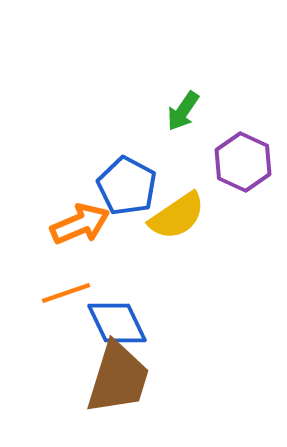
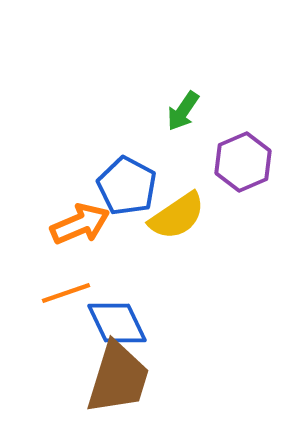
purple hexagon: rotated 12 degrees clockwise
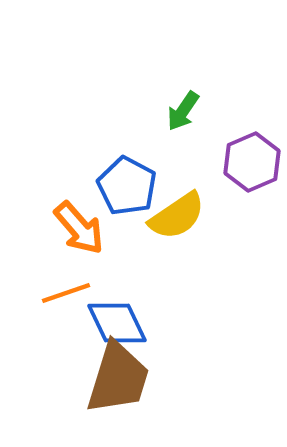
purple hexagon: moved 9 px right
orange arrow: moved 1 px left, 4 px down; rotated 72 degrees clockwise
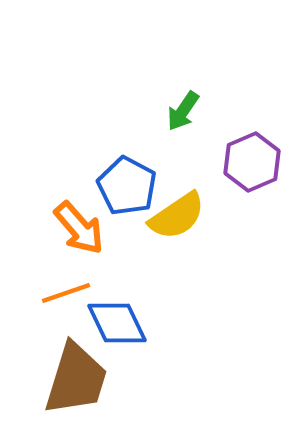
brown trapezoid: moved 42 px left, 1 px down
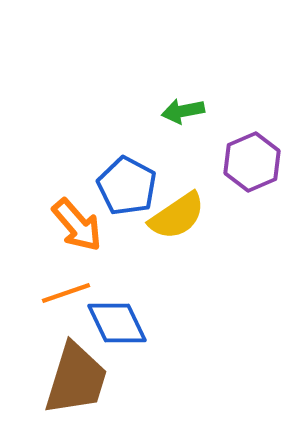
green arrow: rotated 45 degrees clockwise
orange arrow: moved 2 px left, 3 px up
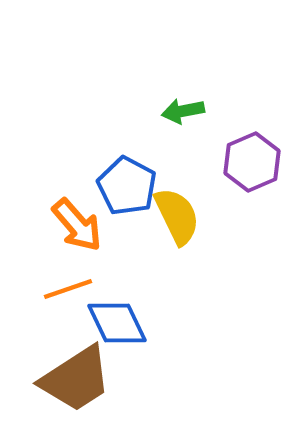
yellow semicircle: rotated 82 degrees counterclockwise
orange line: moved 2 px right, 4 px up
brown trapezoid: rotated 40 degrees clockwise
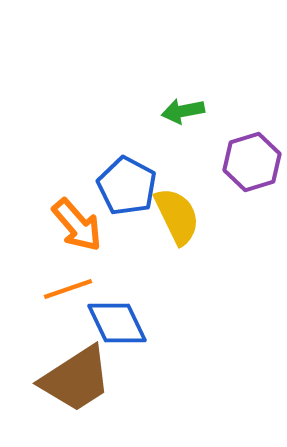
purple hexagon: rotated 6 degrees clockwise
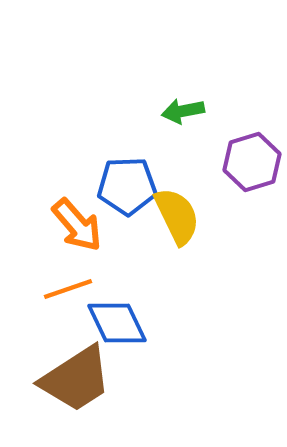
blue pentagon: rotated 30 degrees counterclockwise
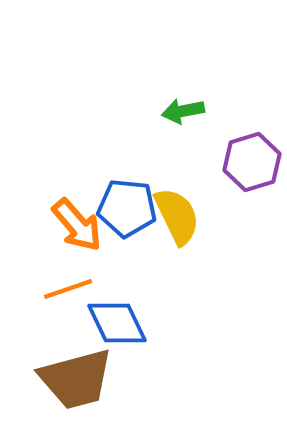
blue pentagon: moved 22 px down; rotated 8 degrees clockwise
brown trapezoid: rotated 18 degrees clockwise
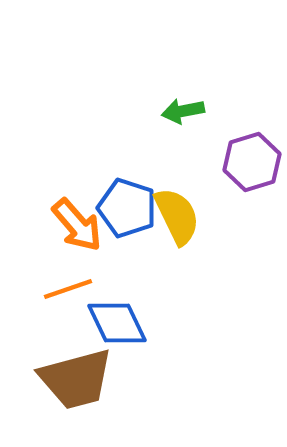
blue pentagon: rotated 12 degrees clockwise
